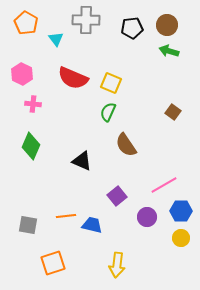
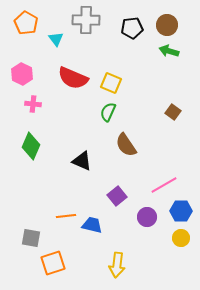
gray square: moved 3 px right, 13 px down
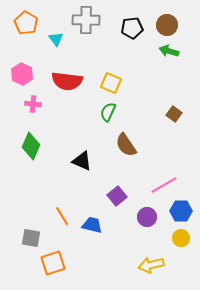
red semicircle: moved 6 px left, 3 px down; rotated 16 degrees counterclockwise
brown square: moved 1 px right, 2 px down
orange line: moved 4 px left; rotated 66 degrees clockwise
yellow arrow: moved 34 px right; rotated 70 degrees clockwise
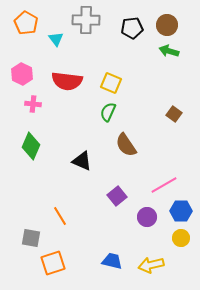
orange line: moved 2 px left
blue trapezoid: moved 20 px right, 36 px down
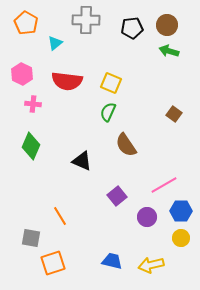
cyan triangle: moved 1 px left, 4 px down; rotated 28 degrees clockwise
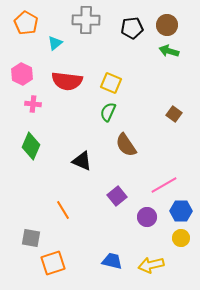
orange line: moved 3 px right, 6 px up
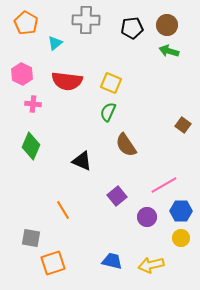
brown square: moved 9 px right, 11 px down
